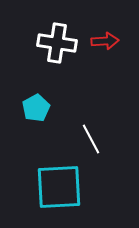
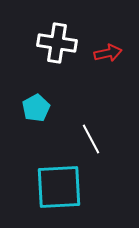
red arrow: moved 3 px right, 12 px down; rotated 8 degrees counterclockwise
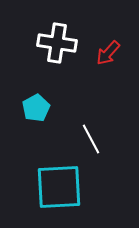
red arrow: rotated 144 degrees clockwise
